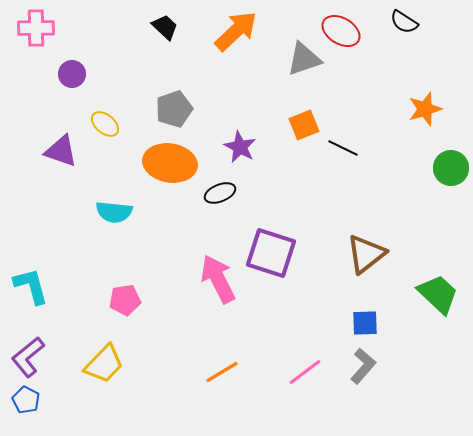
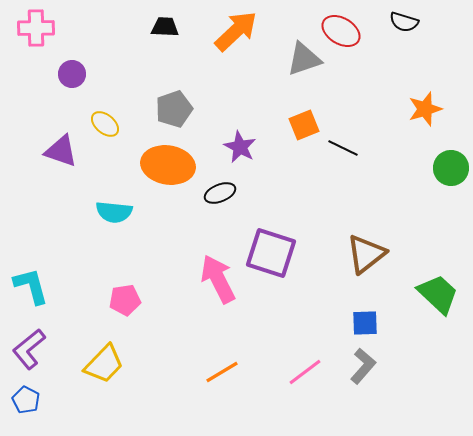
black semicircle: rotated 16 degrees counterclockwise
black trapezoid: rotated 40 degrees counterclockwise
orange ellipse: moved 2 px left, 2 px down
purple L-shape: moved 1 px right, 8 px up
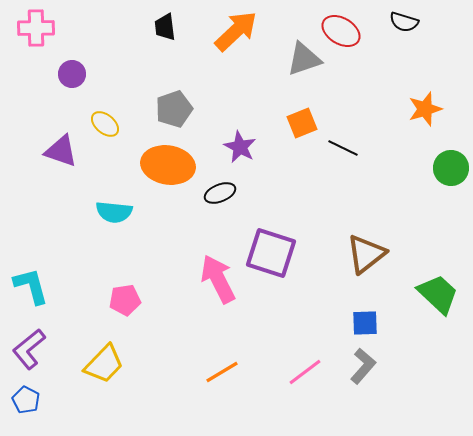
black trapezoid: rotated 100 degrees counterclockwise
orange square: moved 2 px left, 2 px up
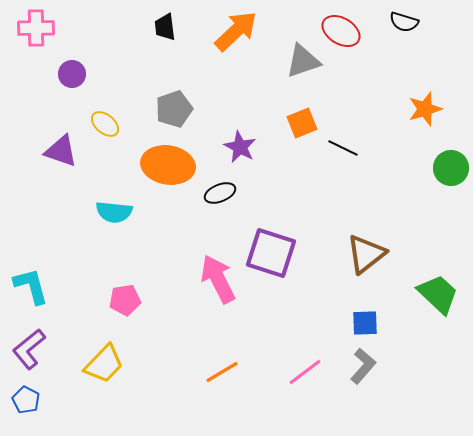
gray triangle: moved 1 px left, 2 px down
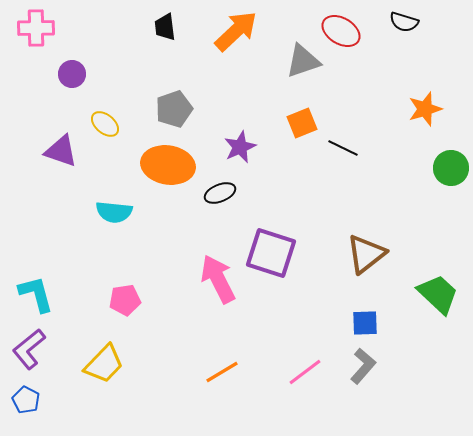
purple star: rotated 20 degrees clockwise
cyan L-shape: moved 5 px right, 8 px down
